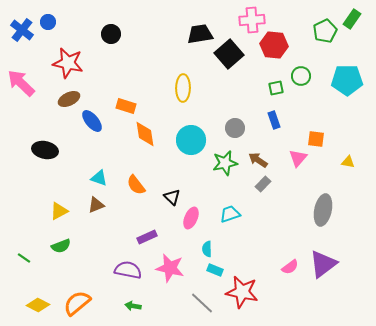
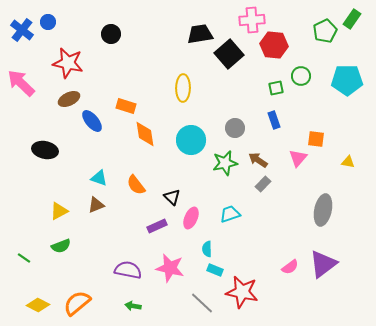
purple rectangle at (147, 237): moved 10 px right, 11 px up
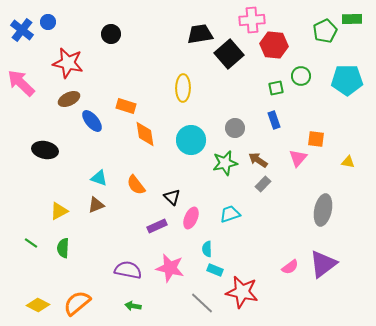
green rectangle at (352, 19): rotated 54 degrees clockwise
green semicircle at (61, 246): moved 2 px right, 2 px down; rotated 114 degrees clockwise
green line at (24, 258): moved 7 px right, 15 px up
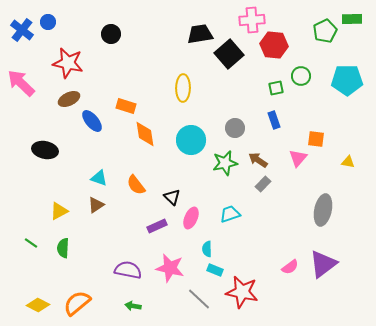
brown triangle at (96, 205): rotated 12 degrees counterclockwise
gray line at (202, 303): moved 3 px left, 4 px up
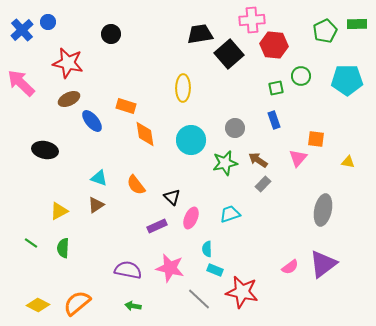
green rectangle at (352, 19): moved 5 px right, 5 px down
blue cross at (22, 30): rotated 10 degrees clockwise
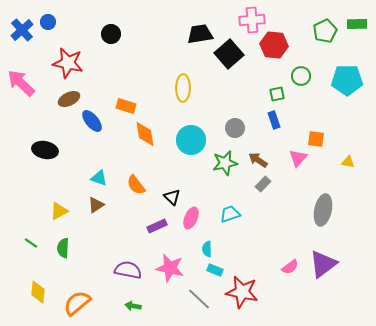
green square at (276, 88): moved 1 px right, 6 px down
yellow diamond at (38, 305): moved 13 px up; rotated 70 degrees clockwise
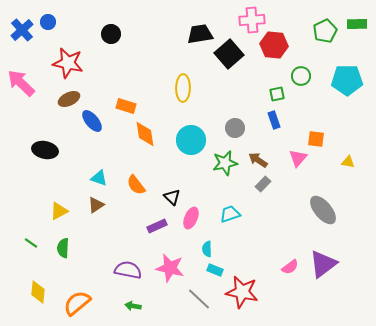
gray ellipse at (323, 210): rotated 52 degrees counterclockwise
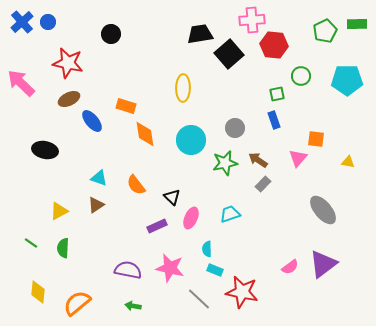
blue cross at (22, 30): moved 8 px up
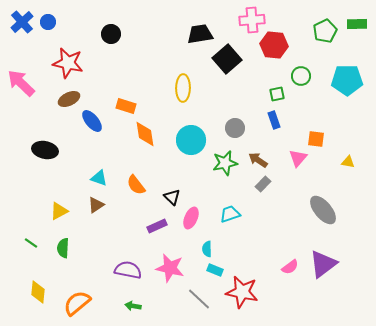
black square at (229, 54): moved 2 px left, 5 px down
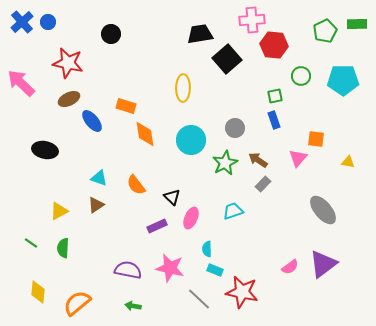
cyan pentagon at (347, 80): moved 4 px left
green square at (277, 94): moved 2 px left, 2 px down
green star at (225, 163): rotated 15 degrees counterclockwise
cyan trapezoid at (230, 214): moved 3 px right, 3 px up
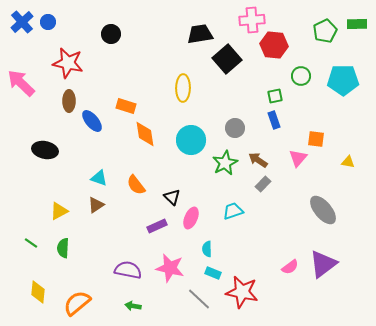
brown ellipse at (69, 99): moved 2 px down; rotated 65 degrees counterclockwise
cyan rectangle at (215, 270): moved 2 px left, 3 px down
